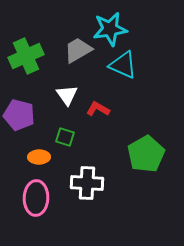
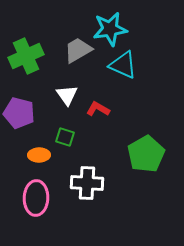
purple pentagon: moved 2 px up
orange ellipse: moved 2 px up
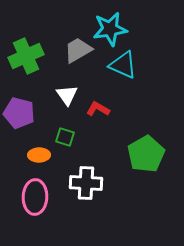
white cross: moved 1 px left
pink ellipse: moved 1 px left, 1 px up
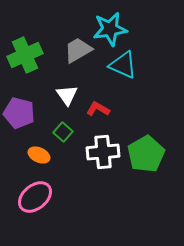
green cross: moved 1 px left, 1 px up
green square: moved 2 px left, 5 px up; rotated 24 degrees clockwise
orange ellipse: rotated 25 degrees clockwise
white cross: moved 17 px right, 31 px up; rotated 8 degrees counterclockwise
pink ellipse: rotated 48 degrees clockwise
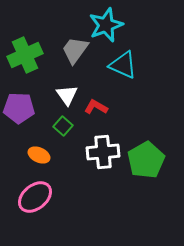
cyan star: moved 4 px left, 4 px up; rotated 12 degrees counterclockwise
gray trapezoid: moved 3 px left; rotated 24 degrees counterclockwise
red L-shape: moved 2 px left, 2 px up
purple pentagon: moved 5 px up; rotated 12 degrees counterclockwise
green square: moved 6 px up
green pentagon: moved 6 px down
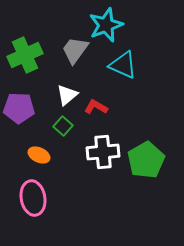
white triangle: rotated 25 degrees clockwise
pink ellipse: moved 2 px left, 1 px down; rotated 60 degrees counterclockwise
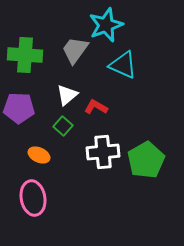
green cross: rotated 28 degrees clockwise
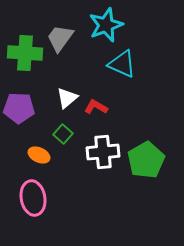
gray trapezoid: moved 15 px left, 12 px up
green cross: moved 2 px up
cyan triangle: moved 1 px left, 1 px up
white triangle: moved 3 px down
green square: moved 8 px down
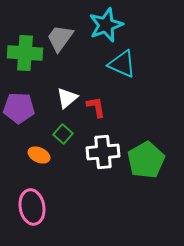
red L-shape: rotated 50 degrees clockwise
pink ellipse: moved 1 px left, 9 px down
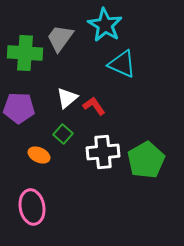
cyan star: moved 1 px left; rotated 20 degrees counterclockwise
red L-shape: moved 2 px left, 1 px up; rotated 25 degrees counterclockwise
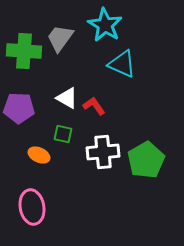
green cross: moved 1 px left, 2 px up
white triangle: rotated 50 degrees counterclockwise
green square: rotated 30 degrees counterclockwise
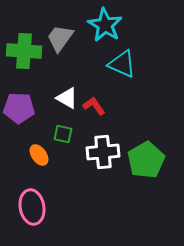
orange ellipse: rotated 30 degrees clockwise
